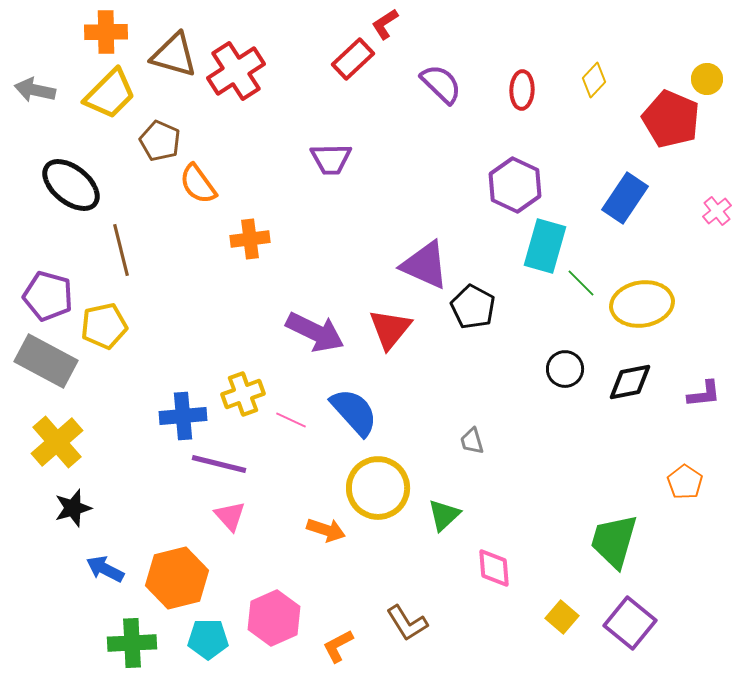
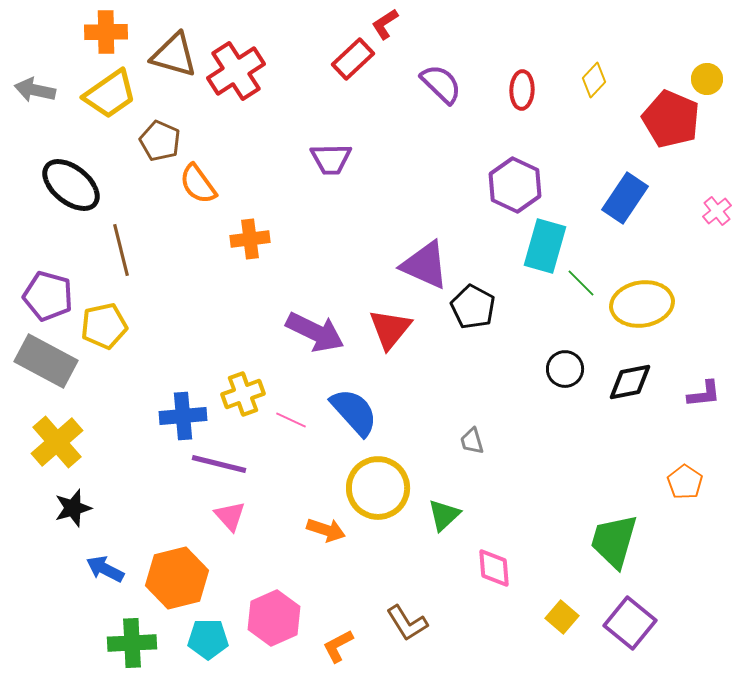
yellow trapezoid at (110, 94): rotated 10 degrees clockwise
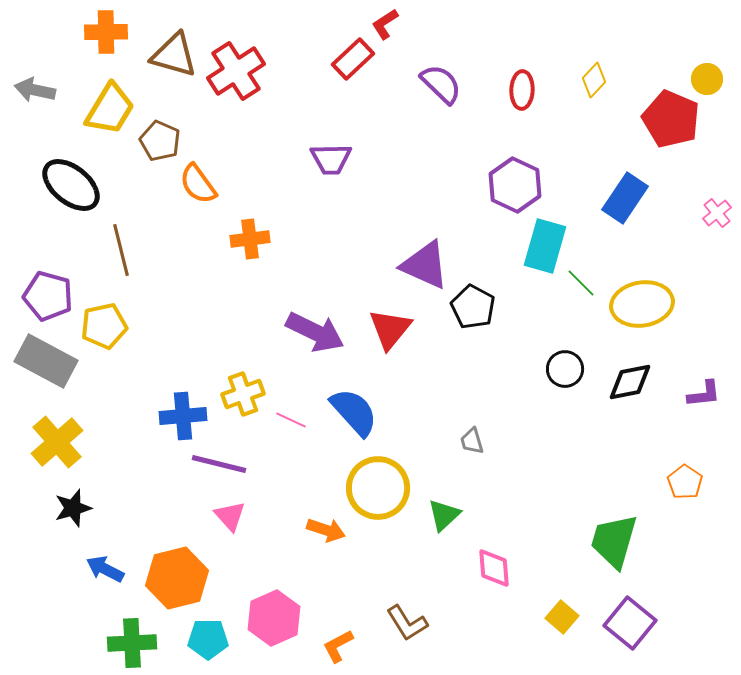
yellow trapezoid at (110, 94): moved 15 px down; rotated 24 degrees counterclockwise
pink cross at (717, 211): moved 2 px down
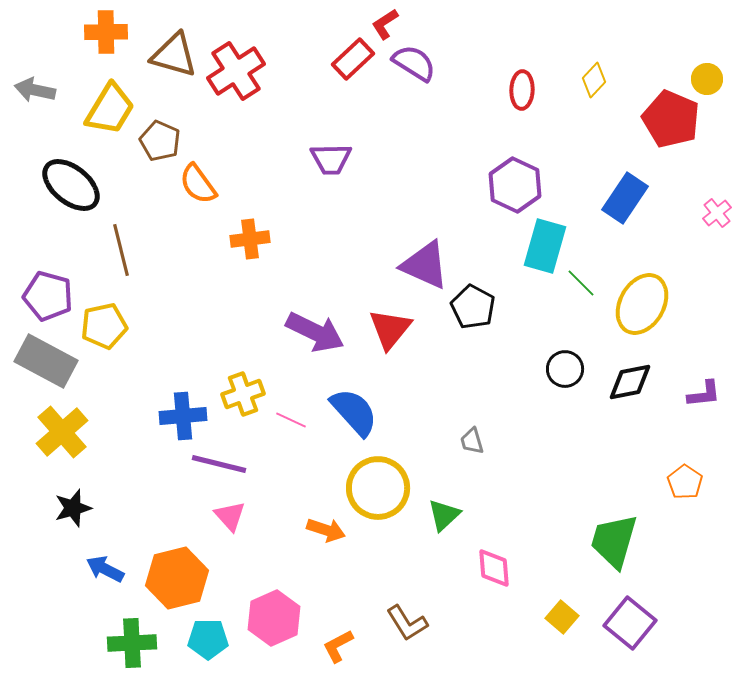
purple semicircle at (441, 84): moved 27 px left, 21 px up; rotated 12 degrees counterclockwise
yellow ellipse at (642, 304): rotated 52 degrees counterclockwise
yellow cross at (57, 442): moved 5 px right, 10 px up
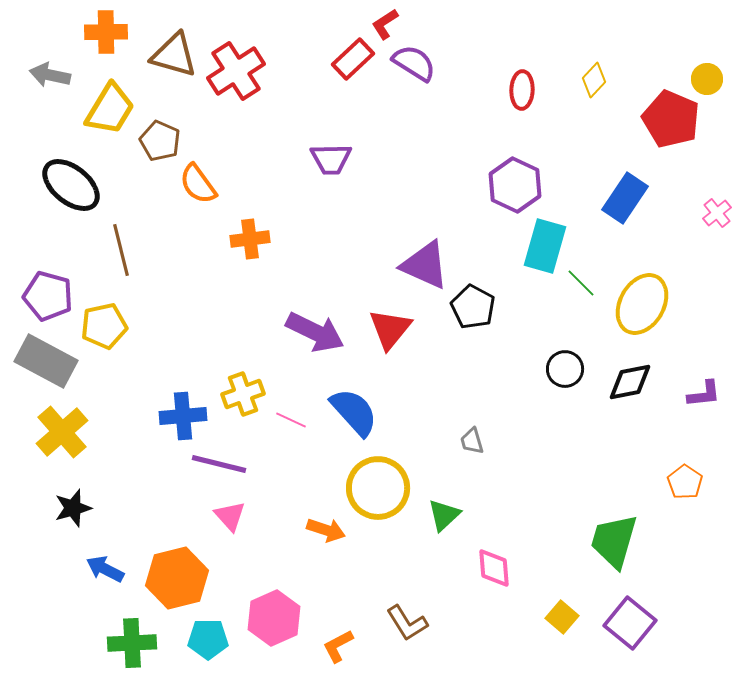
gray arrow at (35, 90): moved 15 px right, 15 px up
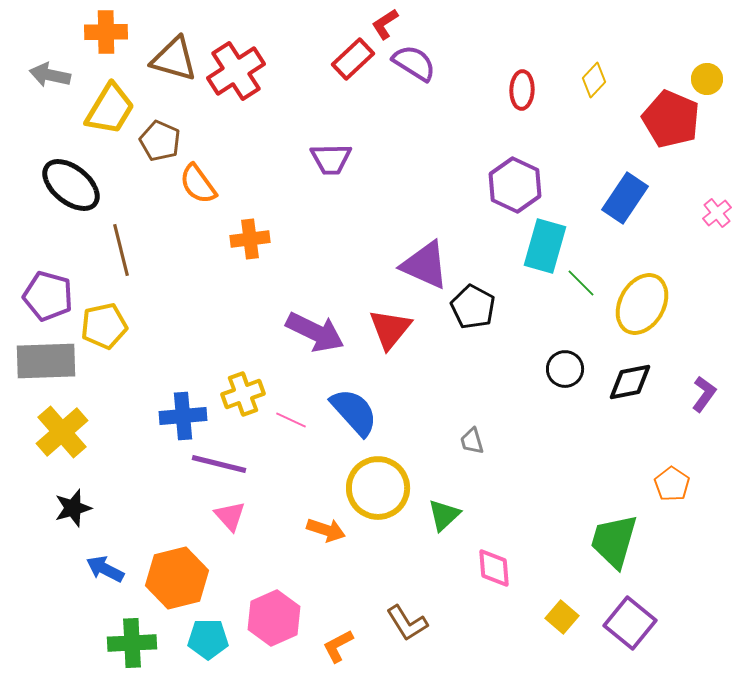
brown triangle at (174, 55): moved 4 px down
gray rectangle at (46, 361): rotated 30 degrees counterclockwise
purple L-shape at (704, 394): rotated 48 degrees counterclockwise
orange pentagon at (685, 482): moved 13 px left, 2 px down
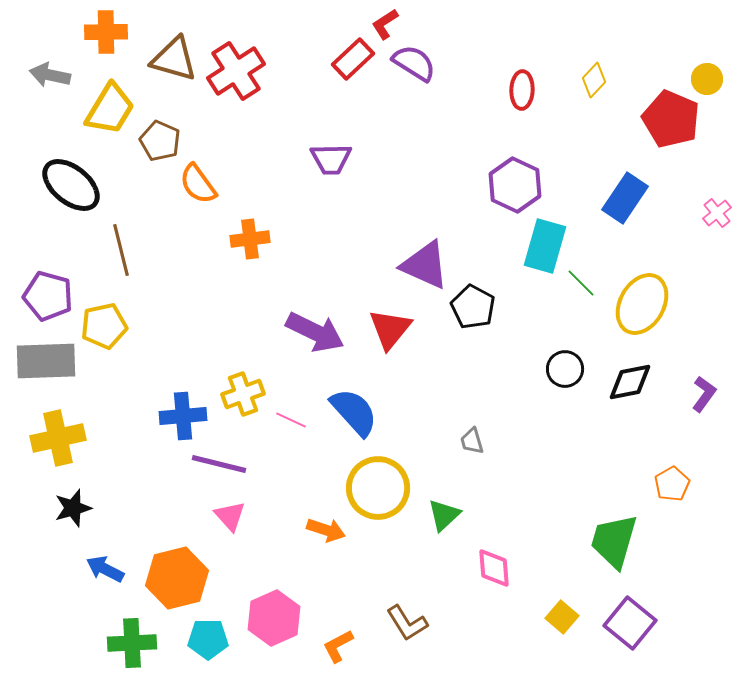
yellow cross at (62, 432): moved 4 px left, 6 px down; rotated 28 degrees clockwise
orange pentagon at (672, 484): rotated 8 degrees clockwise
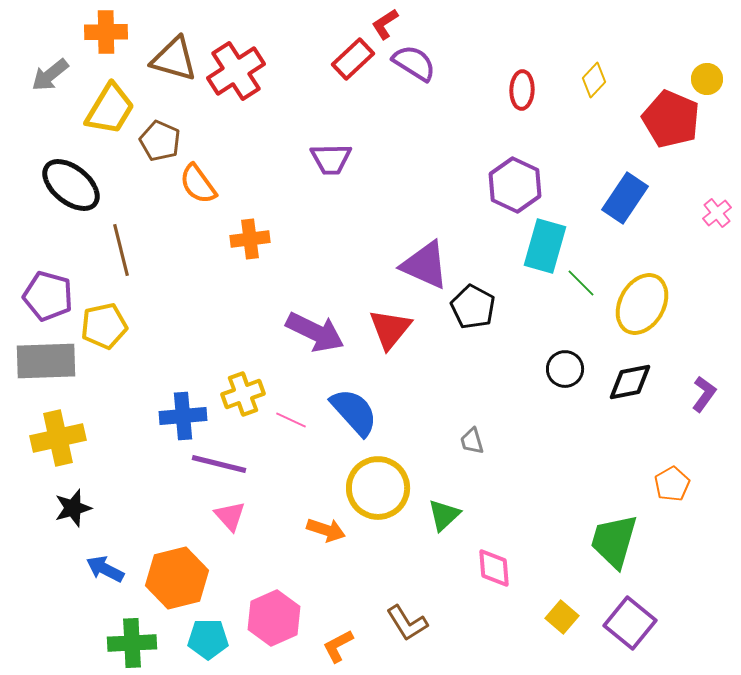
gray arrow at (50, 75): rotated 51 degrees counterclockwise
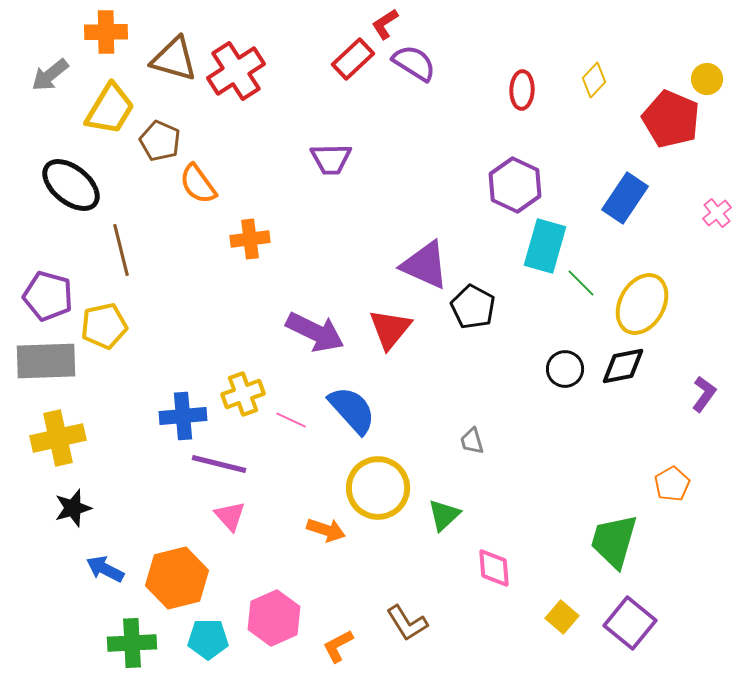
black diamond at (630, 382): moved 7 px left, 16 px up
blue semicircle at (354, 412): moved 2 px left, 2 px up
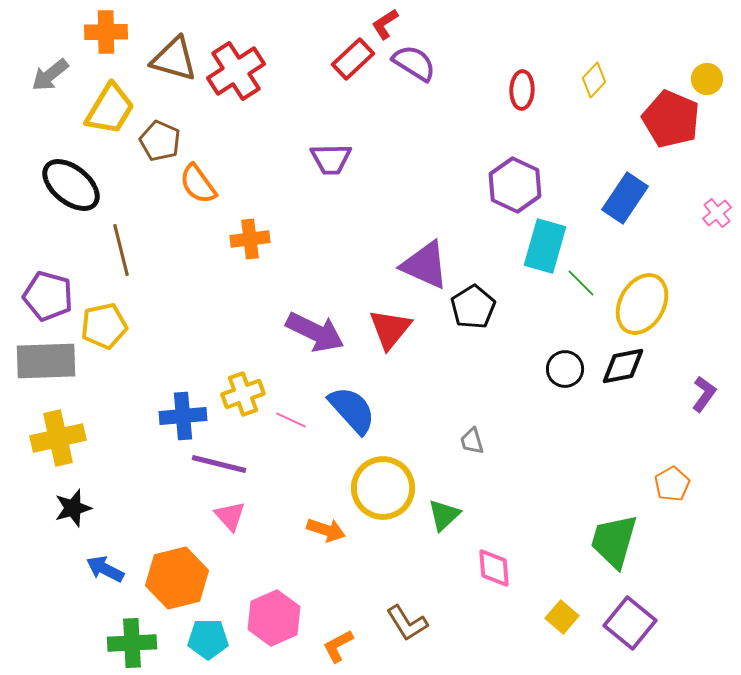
black pentagon at (473, 307): rotated 12 degrees clockwise
yellow circle at (378, 488): moved 5 px right
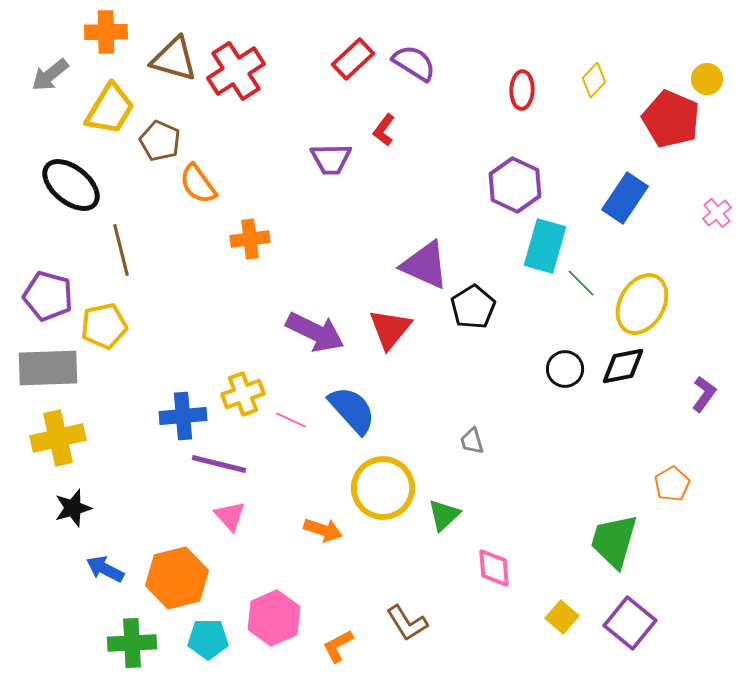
red L-shape at (385, 24): moved 1 px left, 106 px down; rotated 20 degrees counterclockwise
gray rectangle at (46, 361): moved 2 px right, 7 px down
orange arrow at (326, 530): moved 3 px left
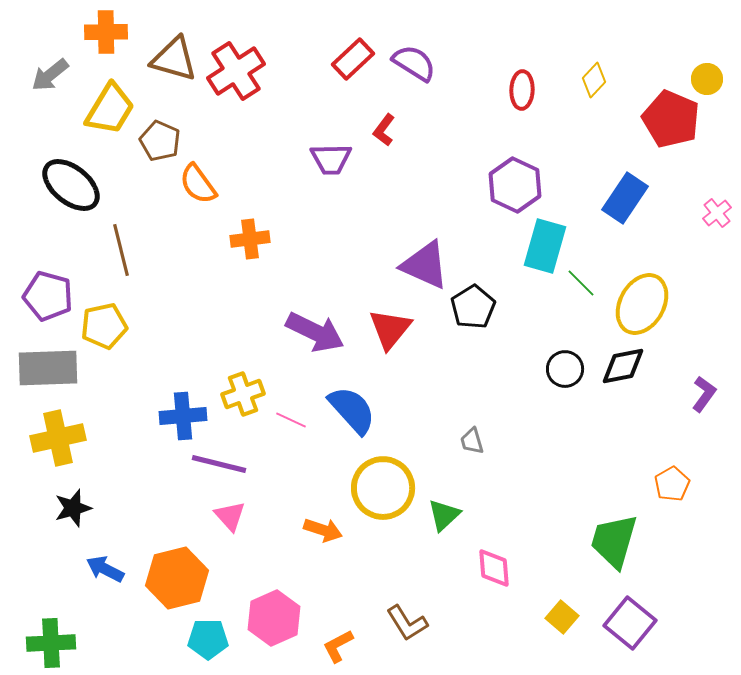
green cross at (132, 643): moved 81 px left
